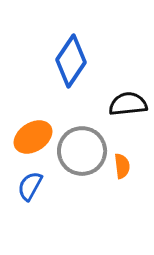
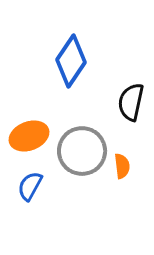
black semicircle: moved 3 px right, 2 px up; rotated 72 degrees counterclockwise
orange ellipse: moved 4 px left, 1 px up; rotated 12 degrees clockwise
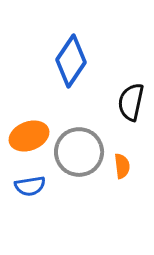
gray circle: moved 3 px left, 1 px down
blue semicircle: rotated 128 degrees counterclockwise
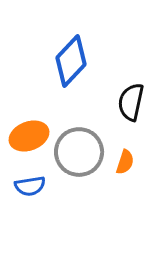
blue diamond: rotated 9 degrees clockwise
orange semicircle: moved 3 px right, 4 px up; rotated 25 degrees clockwise
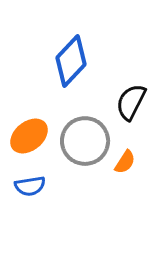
black semicircle: rotated 15 degrees clockwise
orange ellipse: rotated 18 degrees counterclockwise
gray circle: moved 6 px right, 11 px up
orange semicircle: rotated 15 degrees clockwise
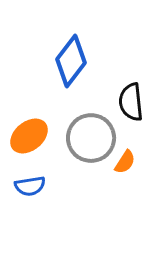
blue diamond: rotated 6 degrees counterclockwise
black semicircle: rotated 33 degrees counterclockwise
gray circle: moved 6 px right, 3 px up
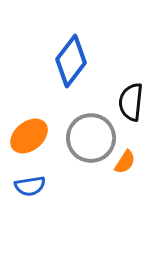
black semicircle: rotated 12 degrees clockwise
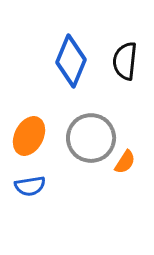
blue diamond: rotated 15 degrees counterclockwise
black semicircle: moved 6 px left, 41 px up
orange ellipse: rotated 24 degrees counterclockwise
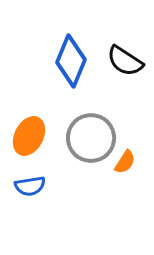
black semicircle: rotated 63 degrees counterclockwise
